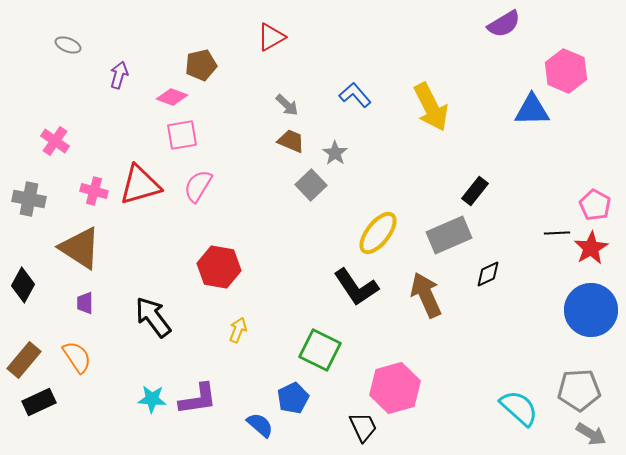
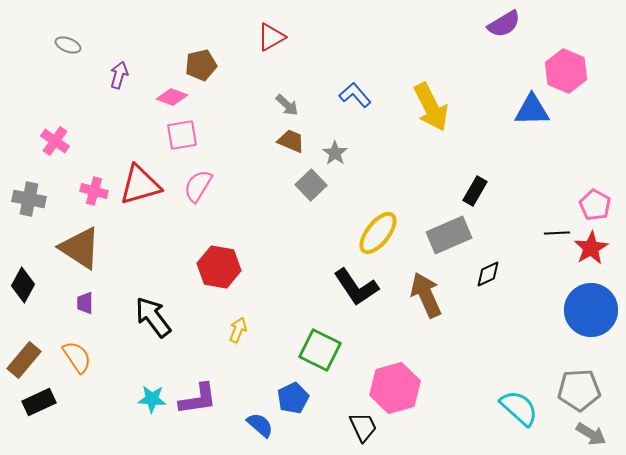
black rectangle at (475, 191): rotated 8 degrees counterclockwise
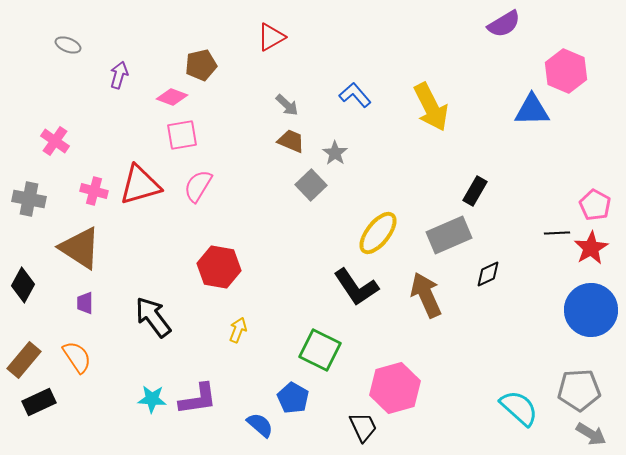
blue pentagon at (293, 398): rotated 16 degrees counterclockwise
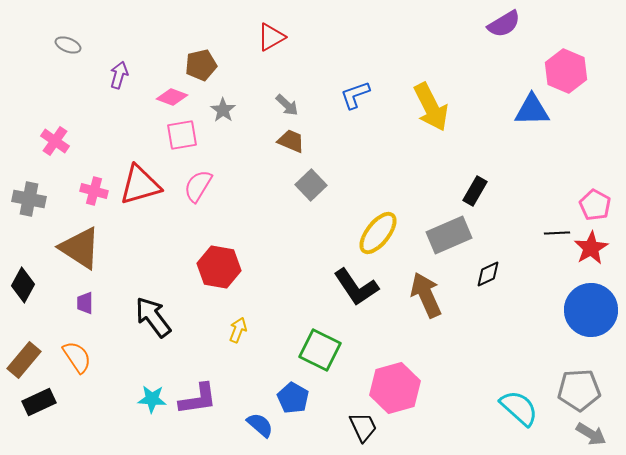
blue L-shape at (355, 95): rotated 68 degrees counterclockwise
gray star at (335, 153): moved 112 px left, 43 px up
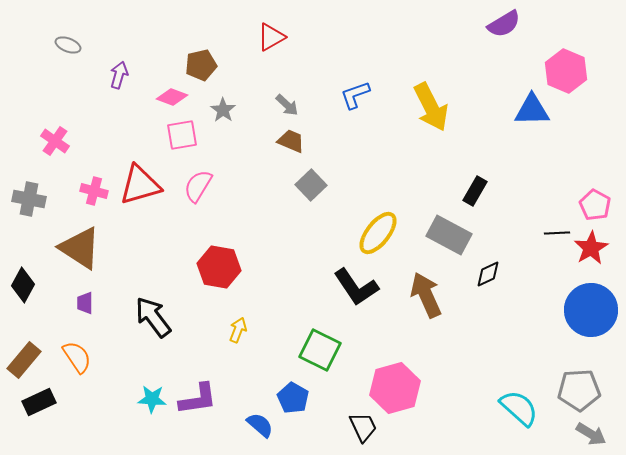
gray rectangle at (449, 235): rotated 51 degrees clockwise
